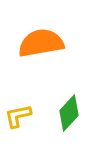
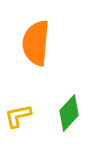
orange semicircle: moved 5 px left; rotated 75 degrees counterclockwise
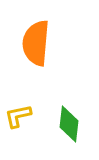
green diamond: moved 11 px down; rotated 36 degrees counterclockwise
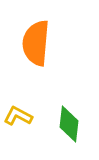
yellow L-shape: rotated 40 degrees clockwise
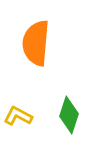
green diamond: moved 9 px up; rotated 12 degrees clockwise
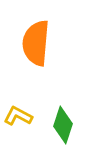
green diamond: moved 6 px left, 10 px down
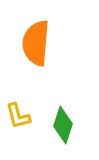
yellow L-shape: rotated 132 degrees counterclockwise
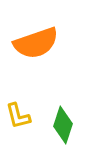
orange semicircle: rotated 114 degrees counterclockwise
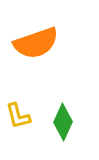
green diamond: moved 3 px up; rotated 6 degrees clockwise
